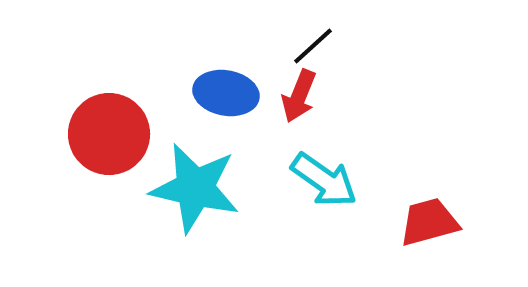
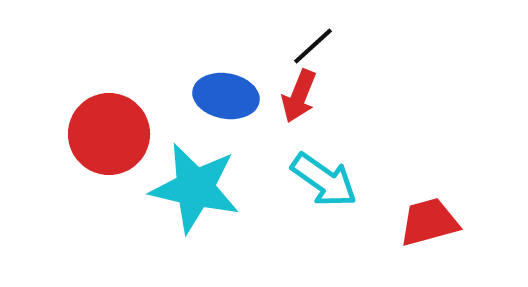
blue ellipse: moved 3 px down
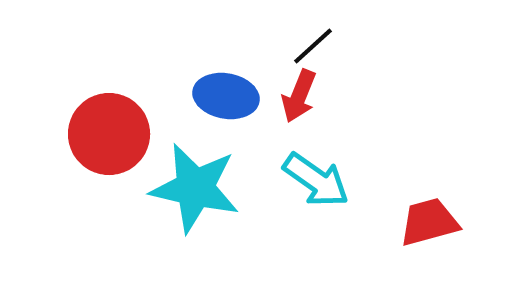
cyan arrow: moved 8 px left
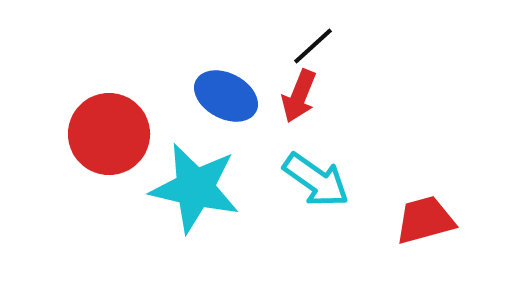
blue ellipse: rotated 18 degrees clockwise
red trapezoid: moved 4 px left, 2 px up
